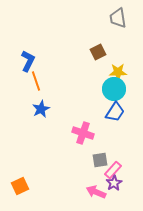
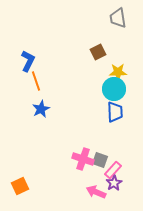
blue trapezoid: rotated 35 degrees counterclockwise
pink cross: moved 26 px down
gray square: rotated 28 degrees clockwise
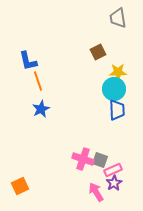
blue L-shape: rotated 140 degrees clockwise
orange line: moved 2 px right
blue trapezoid: moved 2 px right, 2 px up
pink rectangle: rotated 24 degrees clockwise
pink arrow: rotated 36 degrees clockwise
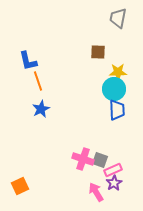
gray trapezoid: rotated 20 degrees clockwise
brown square: rotated 28 degrees clockwise
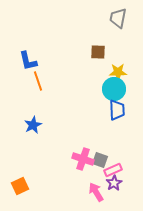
blue star: moved 8 px left, 16 px down
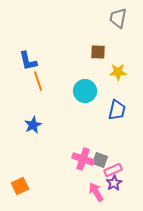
cyan circle: moved 29 px left, 2 px down
blue trapezoid: rotated 15 degrees clockwise
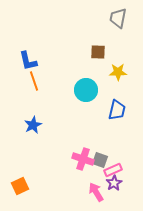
orange line: moved 4 px left
cyan circle: moved 1 px right, 1 px up
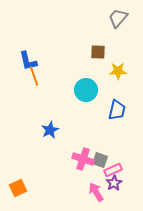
gray trapezoid: rotated 30 degrees clockwise
yellow star: moved 1 px up
orange line: moved 5 px up
blue star: moved 17 px right, 5 px down
orange square: moved 2 px left, 2 px down
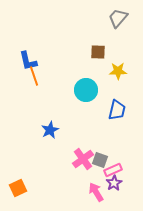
pink cross: rotated 35 degrees clockwise
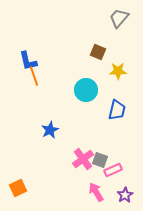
gray trapezoid: moved 1 px right
brown square: rotated 21 degrees clockwise
purple star: moved 11 px right, 12 px down
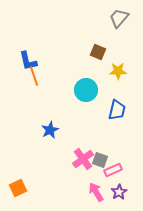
purple star: moved 6 px left, 3 px up
